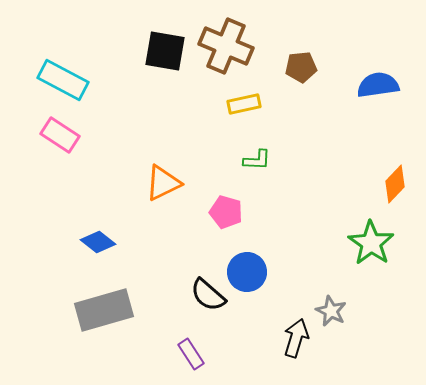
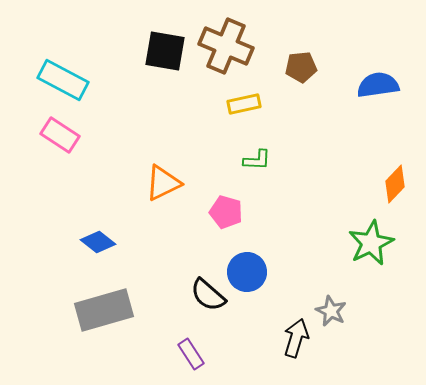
green star: rotated 12 degrees clockwise
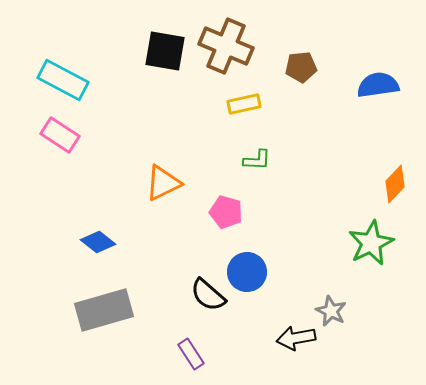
black arrow: rotated 117 degrees counterclockwise
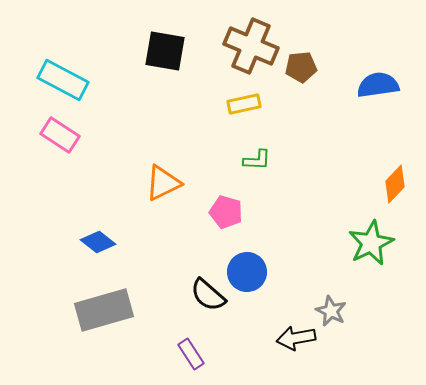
brown cross: moved 25 px right
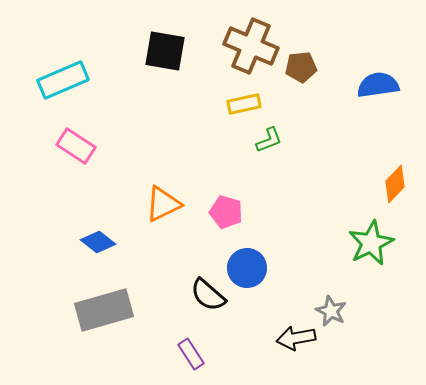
cyan rectangle: rotated 51 degrees counterclockwise
pink rectangle: moved 16 px right, 11 px down
green L-shape: moved 12 px right, 20 px up; rotated 24 degrees counterclockwise
orange triangle: moved 21 px down
blue circle: moved 4 px up
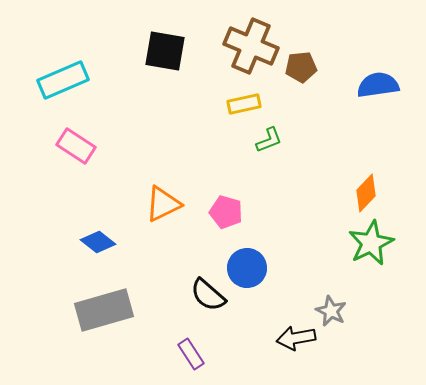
orange diamond: moved 29 px left, 9 px down
